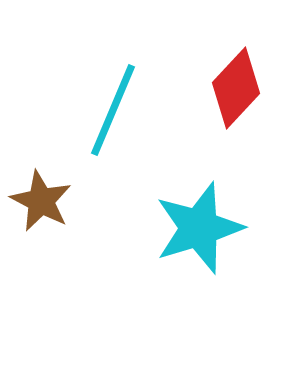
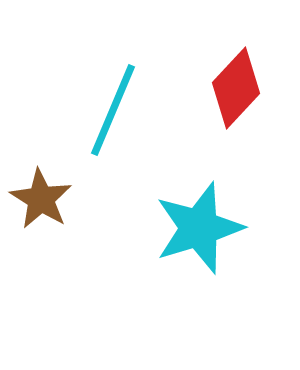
brown star: moved 2 px up; rotated 4 degrees clockwise
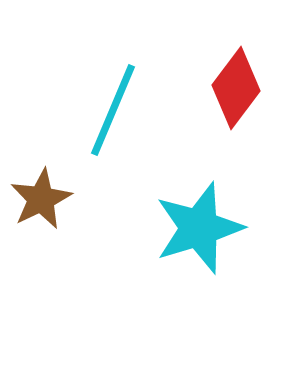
red diamond: rotated 6 degrees counterclockwise
brown star: rotated 14 degrees clockwise
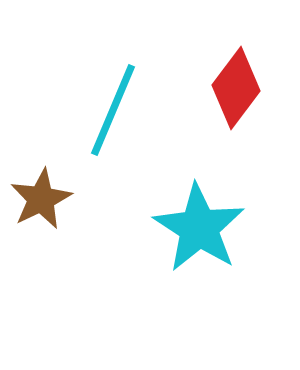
cyan star: rotated 22 degrees counterclockwise
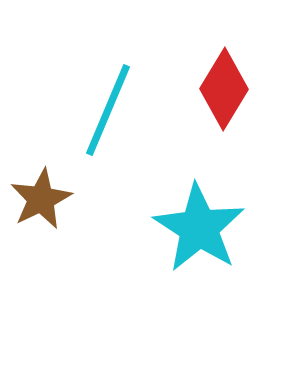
red diamond: moved 12 px left, 1 px down; rotated 6 degrees counterclockwise
cyan line: moved 5 px left
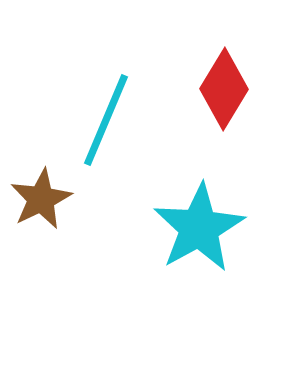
cyan line: moved 2 px left, 10 px down
cyan star: rotated 10 degrees clockwise
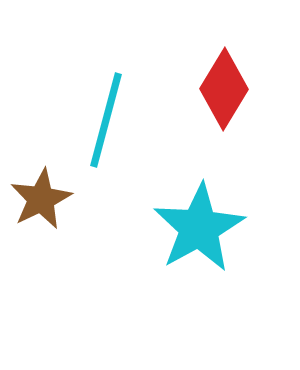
cyan line: rotated 8 degrees counterclockwise
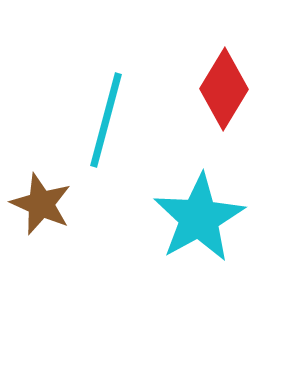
brown star: moved 5 px down; rotated 22 degrees counterclockwise
cyan star: moved 10 px up
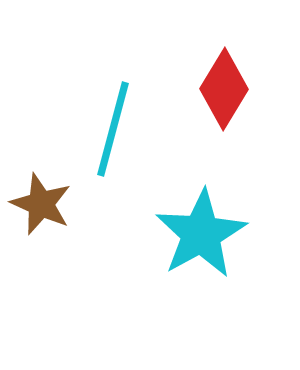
cyan line: moved 7 px right, 9 px down
cyan star: moved 2 px right, 16 px down
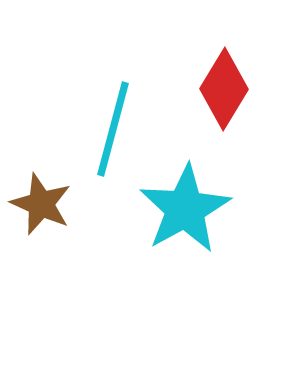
cyan star: moved 16 px left, 25 px up
